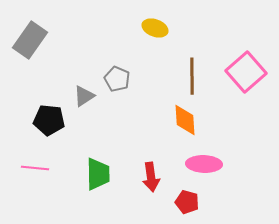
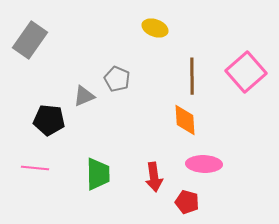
gray triangle: rotated 10 degrees clockwise
red arrow: moved 3 px right
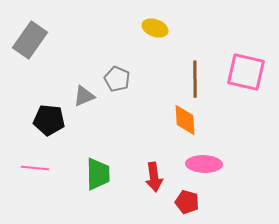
pink square: rotated 36 degrees counterclockwise
brown line: moved 3 px right, 3 px down
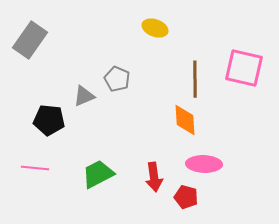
pink square: moved 2 px left, 4 px up
green trapezoid: rotated 116 degrees counterclockwise
red pentagon: moved 1 px left, 5 px up
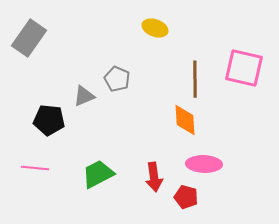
gray rectangle: moved 1 px left, 2 px up
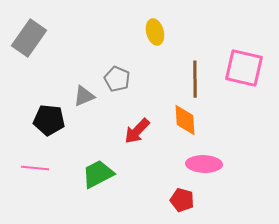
yellow ellipse: moved 4 px down; rotated 55 degrees clockwise
red arrow: moved 17 px left, 46 px up; rotated 52 degrees clockwise
red pentagon: moved 4 px left, 3 px down
